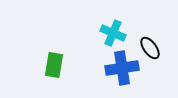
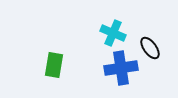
blue cross: moved 1 px left
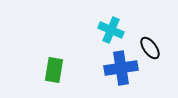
cyan cross: moved 2 px left, 3 px up
green rectangle: moved 5 px down
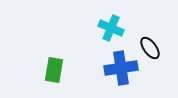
cyan cross: moved 2 px up
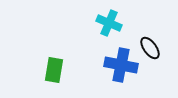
cyan cross: moved 2 px left, 5 px up
blue cross: moved 3 px up; rotated 20 degrees clockwise
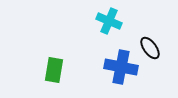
cyan cross: moved 2 px up
blue cross: moved 2 px down
